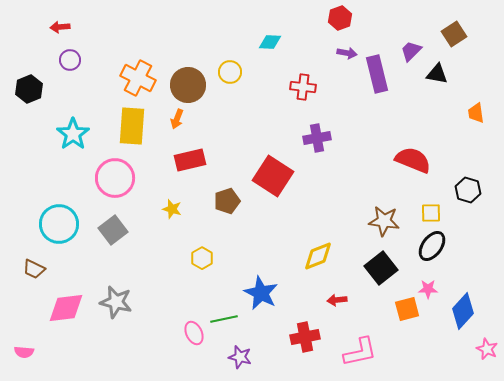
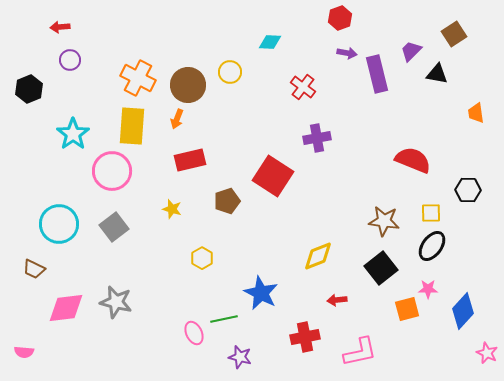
red cross at (303, 87): rotated 30 degrees clockwise
pink circle at (115, 178): moved 3 px left, 7 px up
black hexagon at (468, 190): rotated 15 degrees counterclockwise
gray square at (113, 230): moved 1 px right, 3 px up
pink star at (487, 349): moved 4 px down
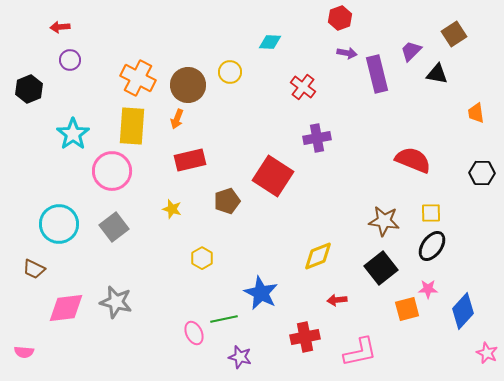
black hexagon at (468, 190): moved 14 px right, 17 px up
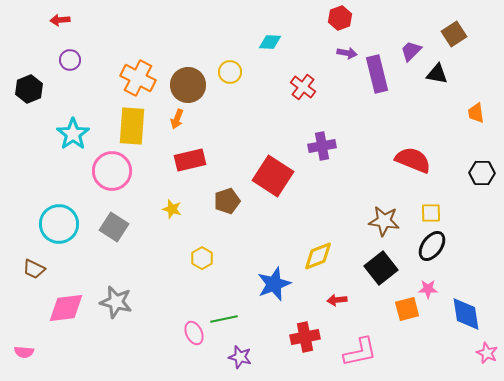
red arrow at (60, 27): moved 7 px up
purple cross at (317, 138): moved 5 px right, 8 px down
gray square at (114, 227): rotated 20 degrees counterclockwise
blue star at (261, 293): moved 13 px right, 9 px up; rotated 24 degrees clockwise
blue diamond at (463, 311): moved 3 px right, 3 px down; rotated 51 degrees counterclockwise
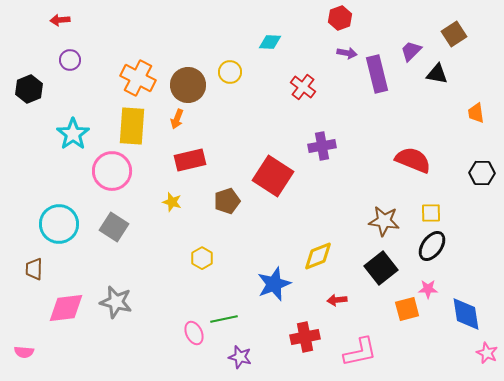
yellow star at (172, 209): moved 7 px up
brown trapezoid at (34, 269): rotated 65 degrees clockwise
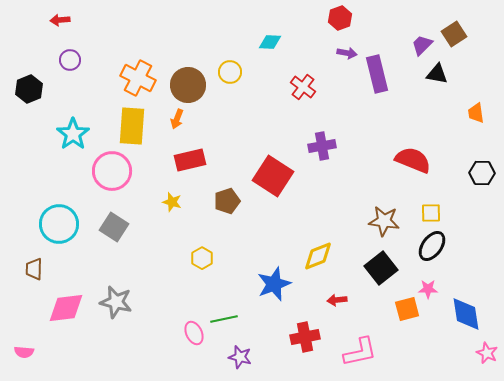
purple trapezoid at (411, 51): moved 11 px right, 6 px up
